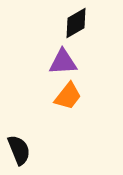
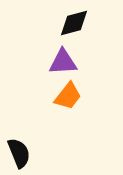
black diamond: moved 2 px left; rotated 16 degrees clockwise
black semicircle: moved 3 px down
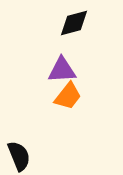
purple triangle: moved 1 px left, 8 px down
black semicircle: moved 3 px down
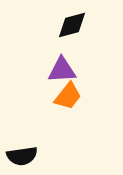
black diamond: moved 2 px left, 2 px down
black semicircle: moved 3 px right; rotated 104 degrees clockwise
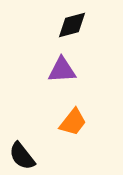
orange trapezoid: moved 5 px right, 26 px down
black semicircle: rotated 60 degrees clockwise
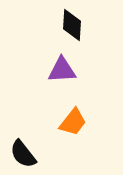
black diamond: rotated 72 degrees counterclockwise
black semicircle: moved 1 px right, 2 px up
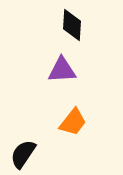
black semicircle: rotated 72 degrees clockwise
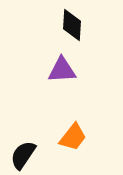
orange trapezoid: moved 15 px down
black semicircle: moved 1 px down
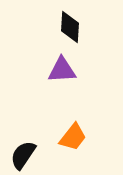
black diamond: moved 2 px left, 2 px down
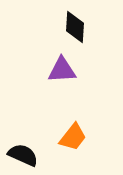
black diamond: moved 5 px right
black semicircle: rotated 80 degrees clockwise
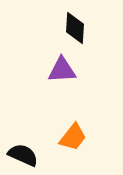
black diamond: moved 1 px down
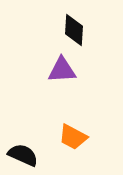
black diamond: moved 1 px left, 2 px down
orange trapezoid: rotated 80 degrees clockwise
